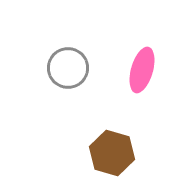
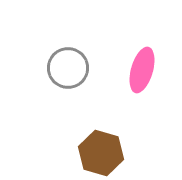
brown hexagon: moved 11 px left
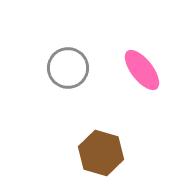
pink ellipse: rotated 54 degrees counterclockwise
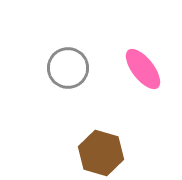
pink ellipse: moved 1 px right, 1 px up
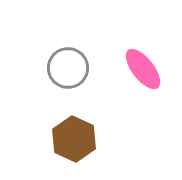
brown hexagon: moved 27 px left, 14 px up; rotated 9 degrees clockwise
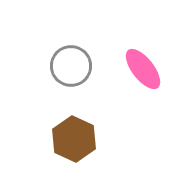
gray circle: moved 3 px right, 2 px up
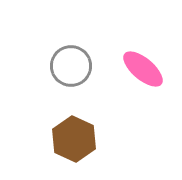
pink ellipse: rotated 12 degrees counterclockwise
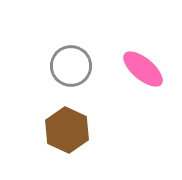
brown hexagon: moved 7 px left, 9 px up
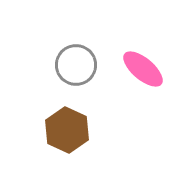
gray circle: moved 5 px right, 1 px up
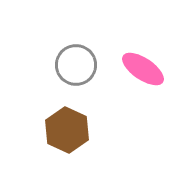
pink ellipse: rotated 6 degrees counterclockwise
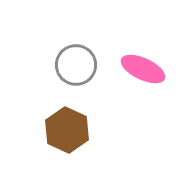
pink ellipse: rotated 9 degrees counterclockwise
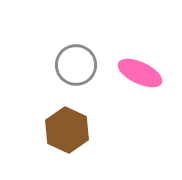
pink ellipse: moved 3 px left, 4 px down
